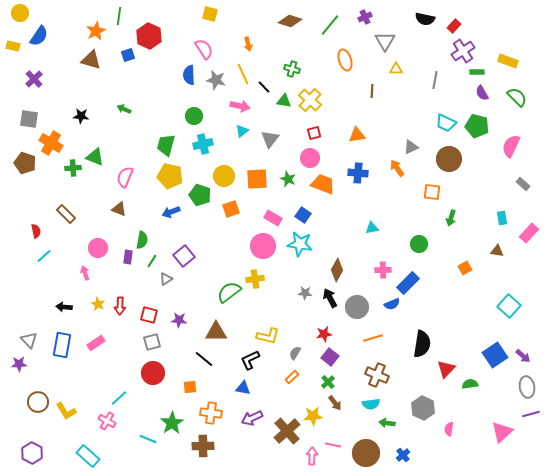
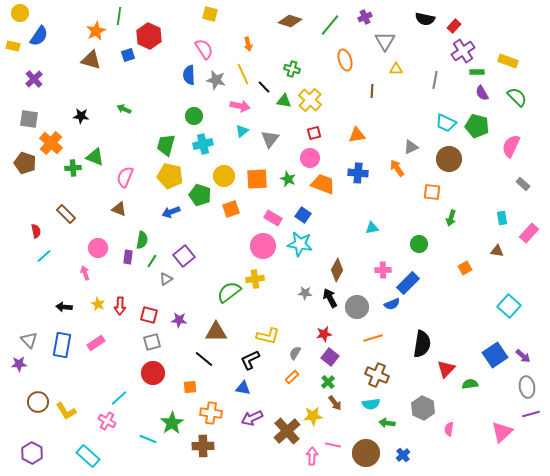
orange cross at (51, 143): rotated 10 degrees clockwise
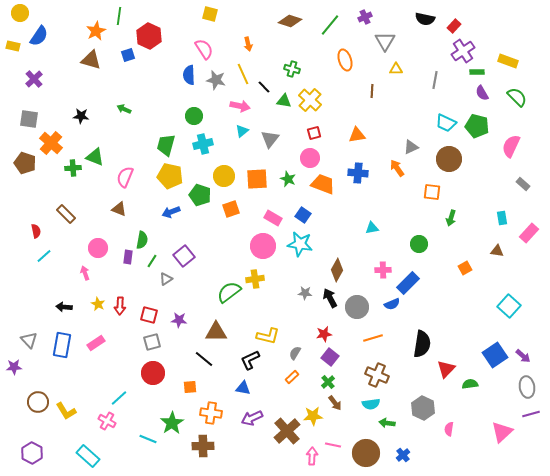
purple star at (19, 364): moved 5 px left, 3 px down
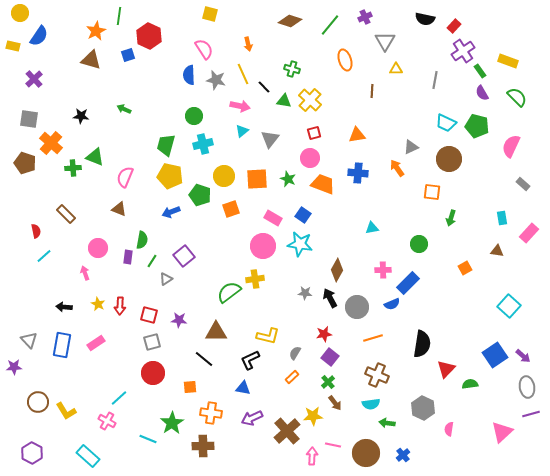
green rectangle at (477, 72): moved 3 px right, 1 px up; rotated 56 degrees clockwise
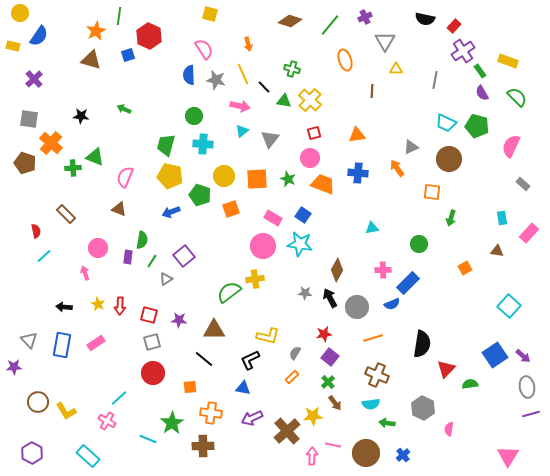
cyan cross at (203, 144): rotated 18 degrees clockwise
brown triangle at (216, 332): moved 2 px left, 2 px up
pink triangle at (502, 432): moved 6 px right, 24 px down; rotated 15 degrees counterclockwise
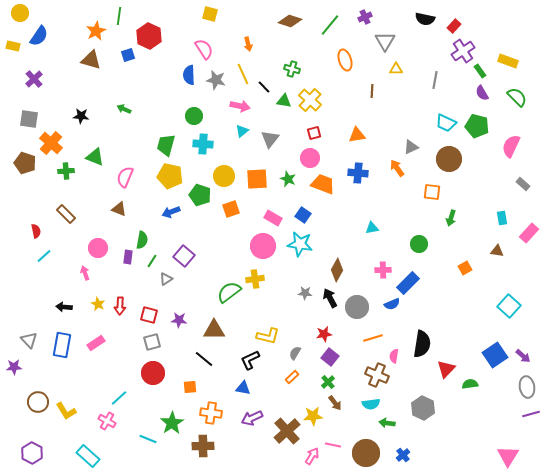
green cross at (73, 168): moved 7 px left, 3 px down
purple square at (184, 256): rotated 10 degrees counterclockwise
pink semicircle at (449, 429): moved 55 px left, 73 px up
pink arrow at (312, 456): rotated 30 degrees clockwise
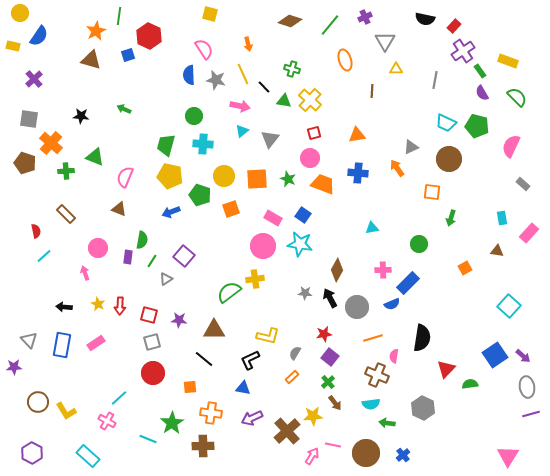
black semicircle at (422, 344): moved 6 px up
